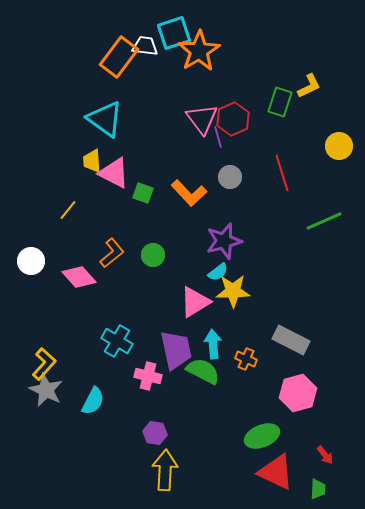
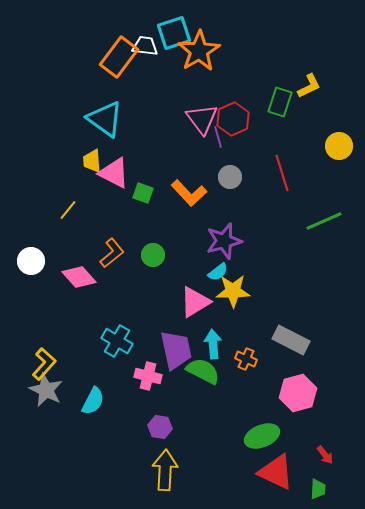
purple hexagon at (155, 433): moved 5 px right, 6 px up
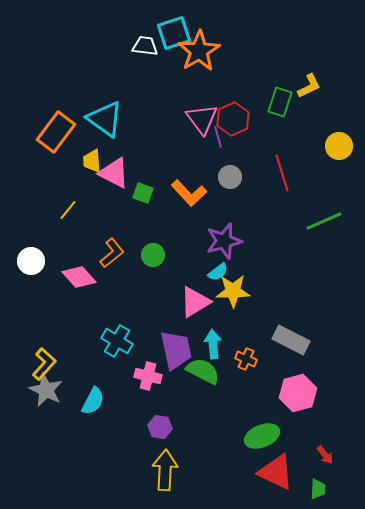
orange rectangle at (119, 57): moved 63 px left, 75 px down
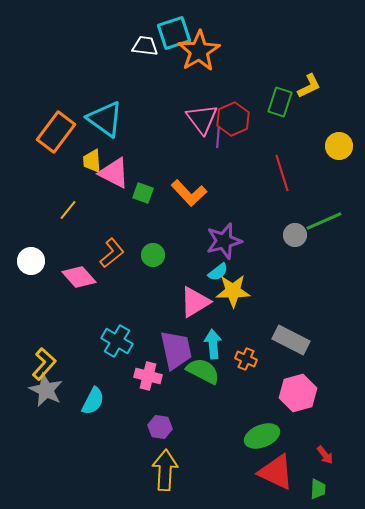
purple line at (218, 137): rotated 20 degrees clockwise
gray circle at (230, 177): moved 65 px right, 58 px down
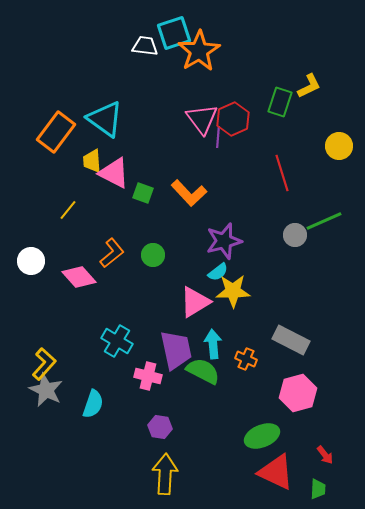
cyan semicircle at (93, 401): moved 3 px down; rotated 8 degrees counterclockwise
yellow arrow at (165, 470): moved 4 px down
